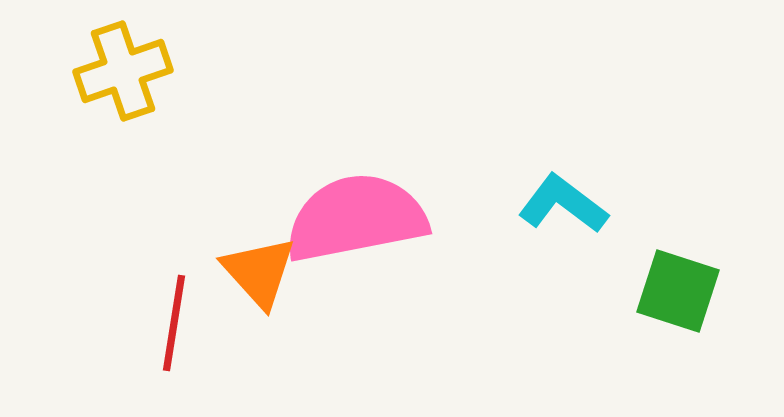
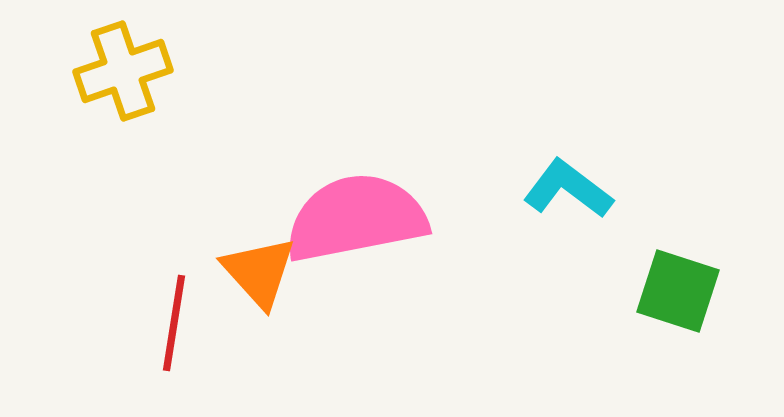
cyan L-shape: moved 5 px right, 15 px up
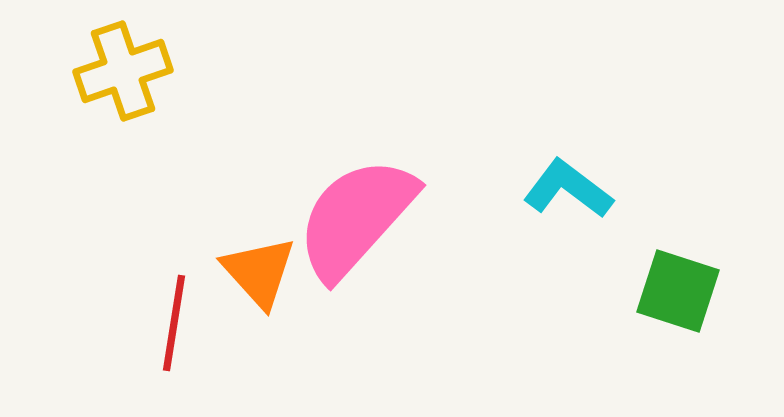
pink semicircle: rotated 37 degrees counterclockwise
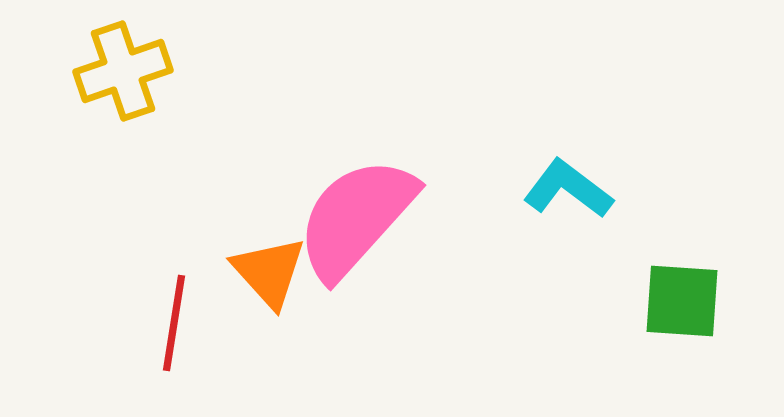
orange triangle: moved 10 px right
green square: moved 4 px right, 10 px down; rotated 14 degrees counterclockwise
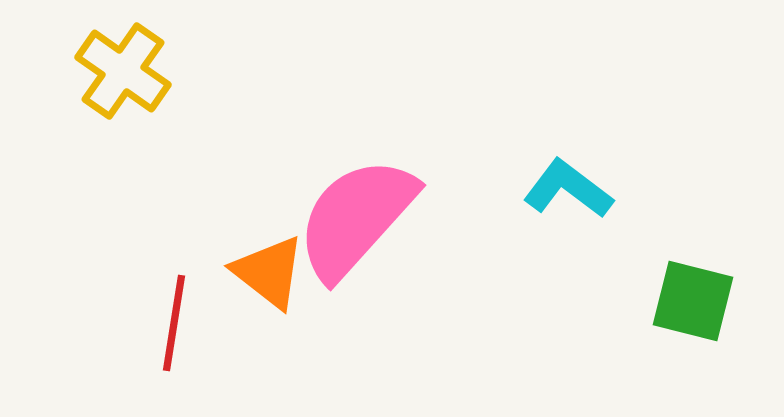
yellow cross: rotated 36 degrees counterclockwise
orange triangle: rotated 10 degrees counterclockwise
green square: moved 11 px right; rotated 10 degrees clockwise
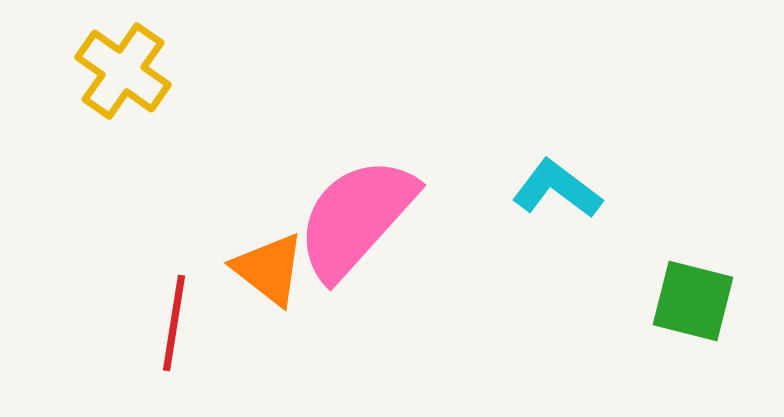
cyan L-shape: moved 11 px left
orange triangle: moved 3 px up
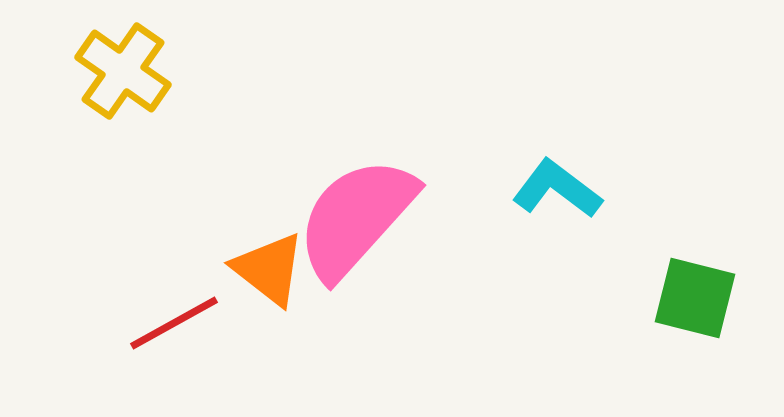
green square: moved 2 px right, 3 px up
red line: rotated 52 degrees clockwise
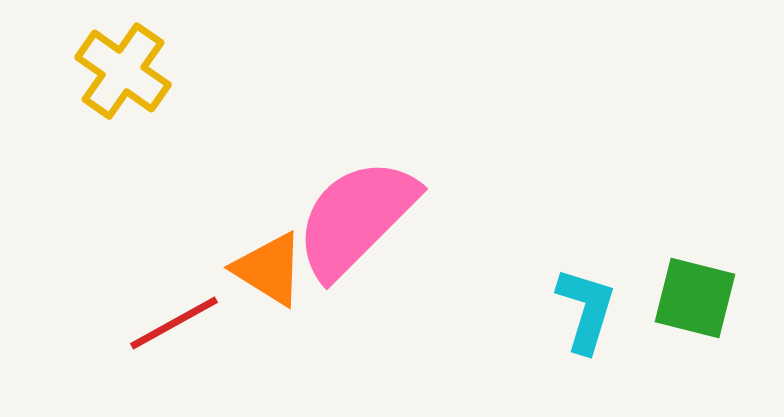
cyan L-shape: moved 29 px right, 121 px down; rotated 70 degrees clockwise
pink semicircle: rotated 3 degrees clockwise
orange triangle: rotated 6 degrees counterclockwise
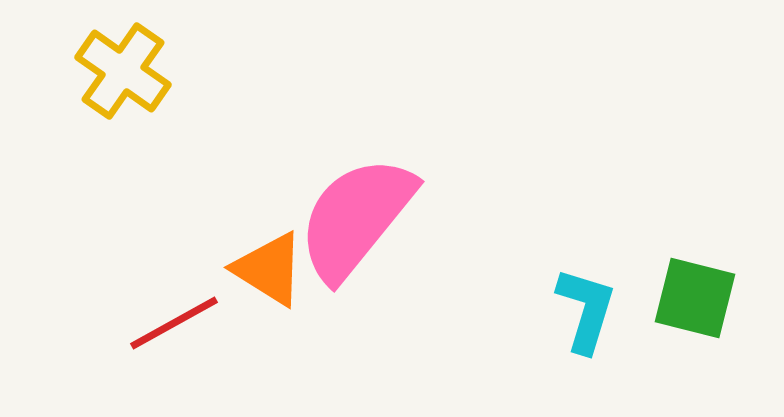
pink semicircle: rotated 6 degrees counterclockwise
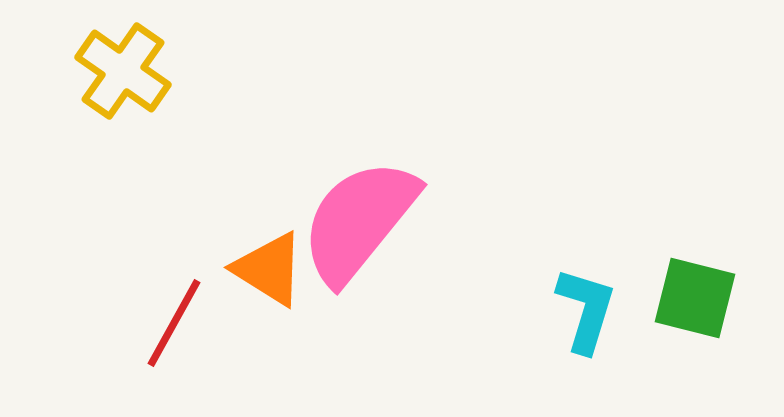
pink semicircle: moved 3 px right, 3 px down
red line: rotated 32 degrees counterclockwise
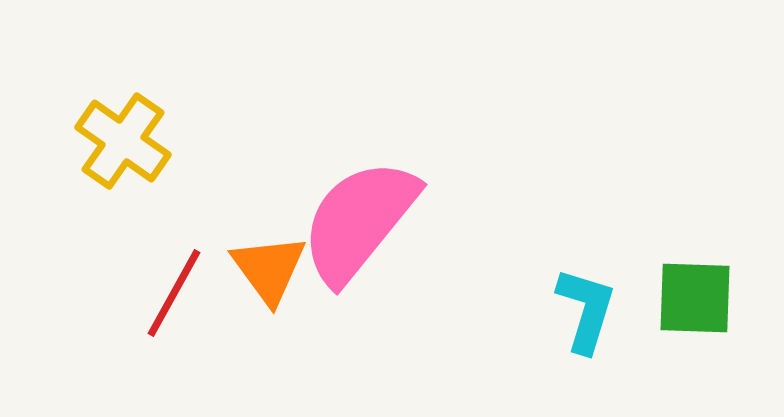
yellow cross: moved 70 px down
orange triangle: rotated 22 degrees clockwise
green square: rotated 12 degrees counterclockwise
red line: moved 30 px up
